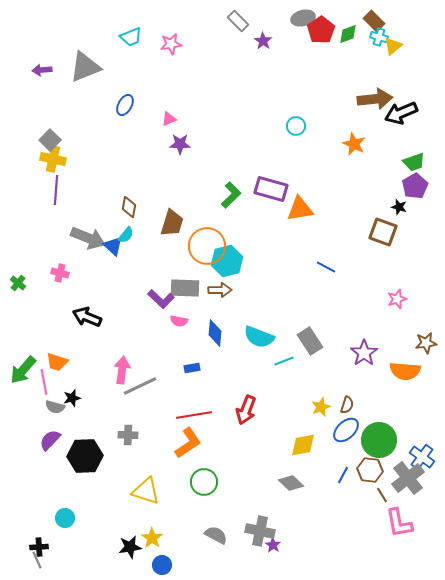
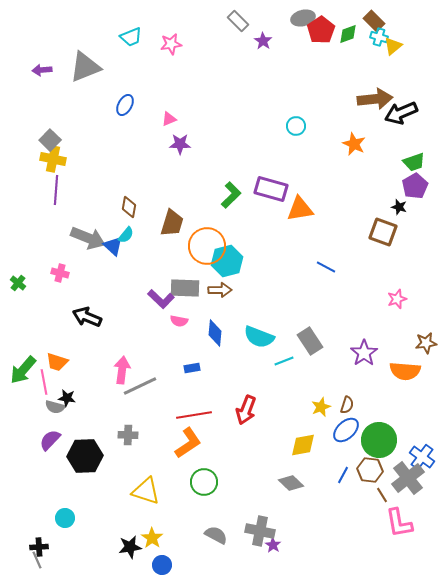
black star at (72, 398): moved 5 px left; rotated 24 degrees clockwise
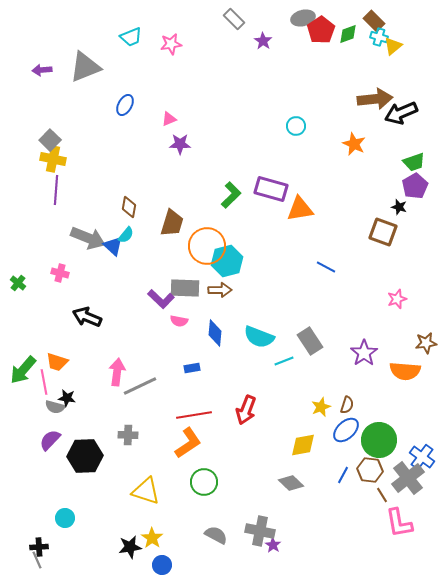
gray rectangle at (238, 21): moved 4 px left, 2 px up
pink arrow at (122, 370): moved 5 px left, 2 px down
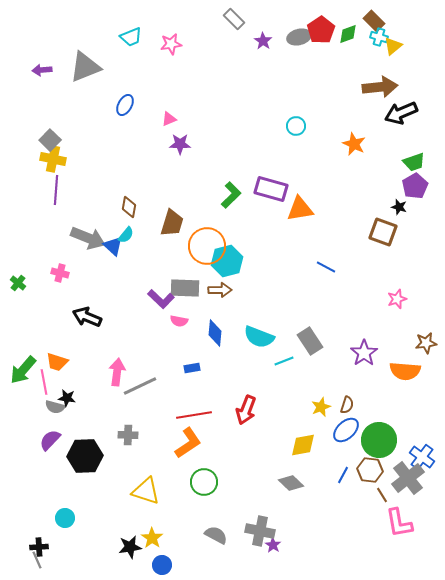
gray ellipse at (303, 18): moved 4 px left, 19 px down
brown arrow at (375, 99): moved 5 px right, 12 px up
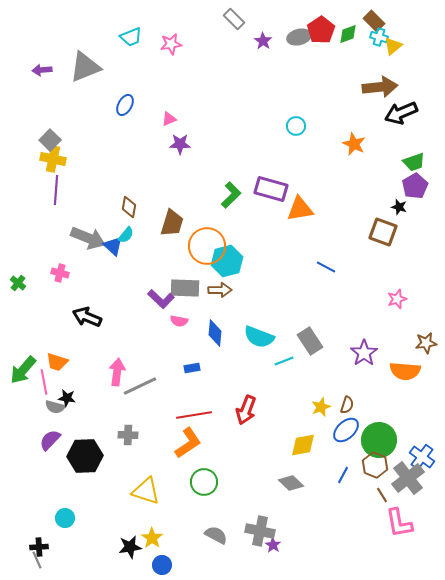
brown hexagon at (370, 470): moved 5 px right, 5 px up; rotated 15 degrees clockwise
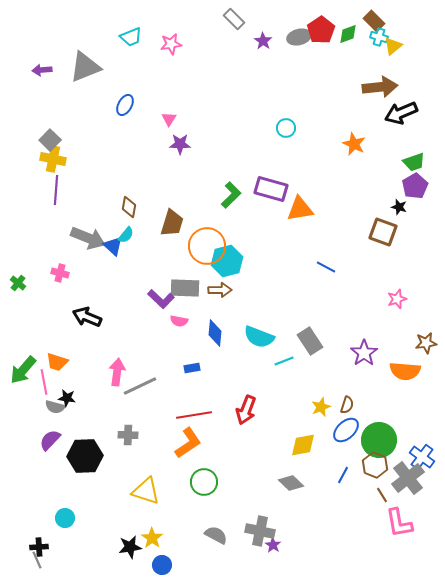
pink triangle at (169, 119): rotated 35 degrees counterclockwise
cyan circle at (296, 126): moved 10 px left, 2 px down
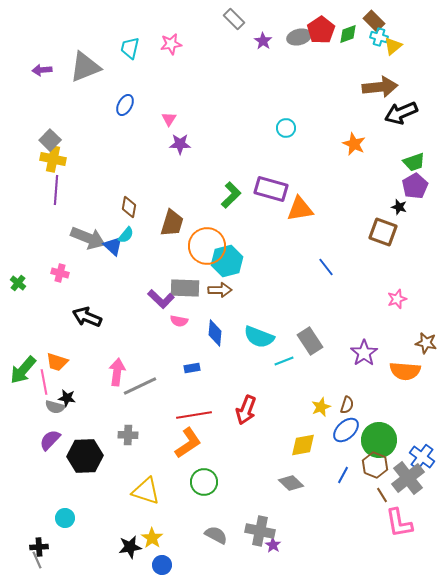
cyan trapezoid at (131, 37): moved 1 px left, 11 px down; rotated 125 degrees clockwise
blue line at (326, 267): rotated 24 degrees clockwise
brown star at (426, 343): rotated 20 degrees clockwise
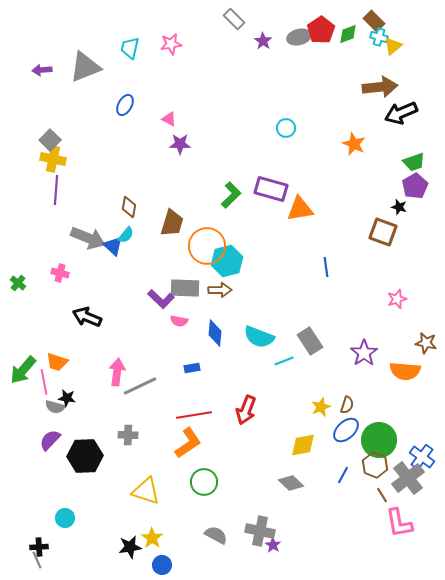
pink triangle at (169, 119): rotated 35 degrees counterclockwise
blue line at (326, 267): rotated 30 degrees clockwise
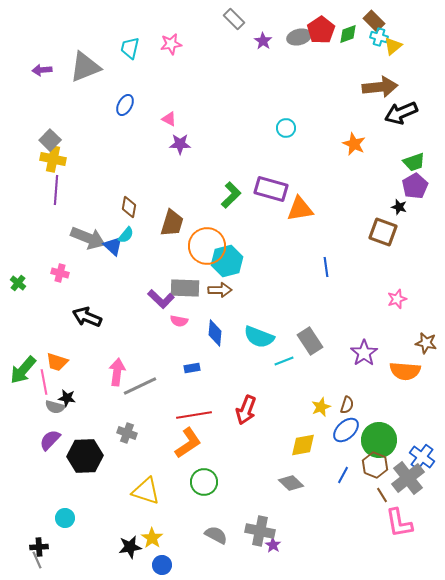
gray cross at (128, 435): moved 1 px left, 2 px up; rotated 18 degrees clockwise
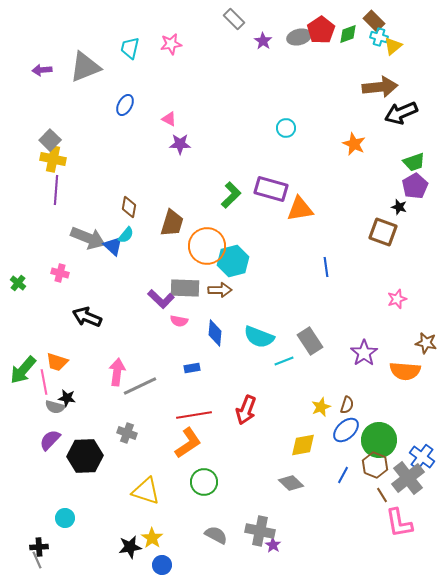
cyan hexagon at (227, 261): moved 6 px right
